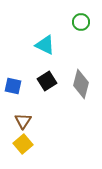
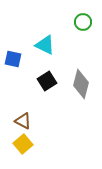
green circle: moved 2 px right
blue square: moved 27 px up
brown triangle: rotated 36 degrees counterclockwise
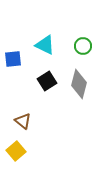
green circle: moved 24 px down
blue square: rotated 18 degrees counterclockwise
gray diamond: moved 2 px left
brown triangle: rotated 12 degrees clockwise
yellow square: moved 7 px left, 7 px down
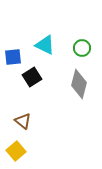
green circle: moved 1 px left, 2 px down
blue square: moved 2 px up
black square: moved 15 px left, 4 px up
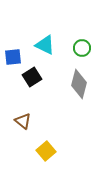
yellow square: moved 30 px right
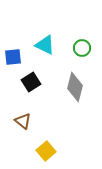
black square: moved 1 px left, 5 px down
gray diamond: moved 4 px left, 3 px down
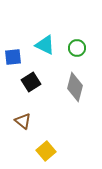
green circle: moved 5 px left
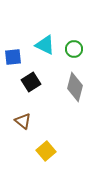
green circle: moved 3 px left, 1 px down
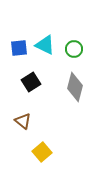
blue square: moved 6 px right, 9 px up
yellow square: moved 4 px left, 1 px down
